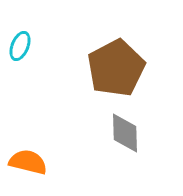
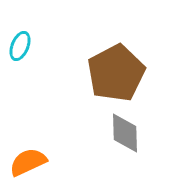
brown pentagon: moved 5 px down
orange semicircle: rotated 39 degrees counterclockwise
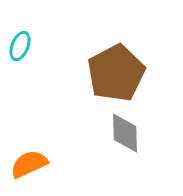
orange semicircle: moved 1 px right, 2 px down
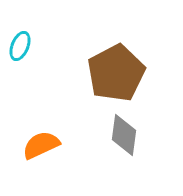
gray diamond: moved 1 px left, 2 px down; rotated 9 degrees clockwise
orange semicircle: moved 12 px right, 19 px up
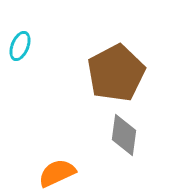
orange semicircle: moved 16 px right, 28 px down
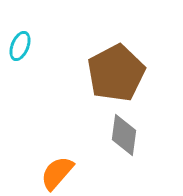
orange semicircle: rotated 24 degrees counterclockwise
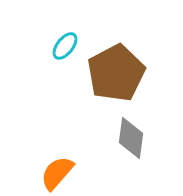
cyan ellipse: moved 45 px right; rotated 16 degrees clockwise
gray diamond: moved 7 px right, 3 px down
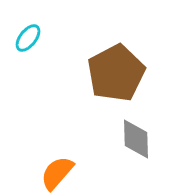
cyan ellipse: moved 37 px left, 8 px up
gray diamond: moved 5 px right, 1 px down; rotated 9 degrees counterclockwise
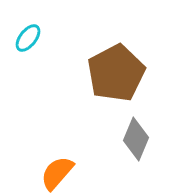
gray diamond: rotated 24 degrees clockwise
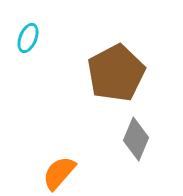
cyan ellipse: rotated 16 degrees counterclockwise
orange semicircle: moved 2 px right
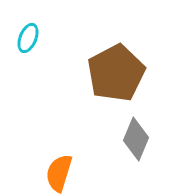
orange semicircle: rotated 24 degrees counterclockwise
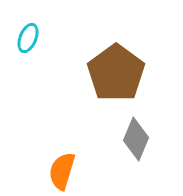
brown pentagon: rotated 8 degrees counterclockwise
orange semicircle: moved 3 px right, 2 px up
